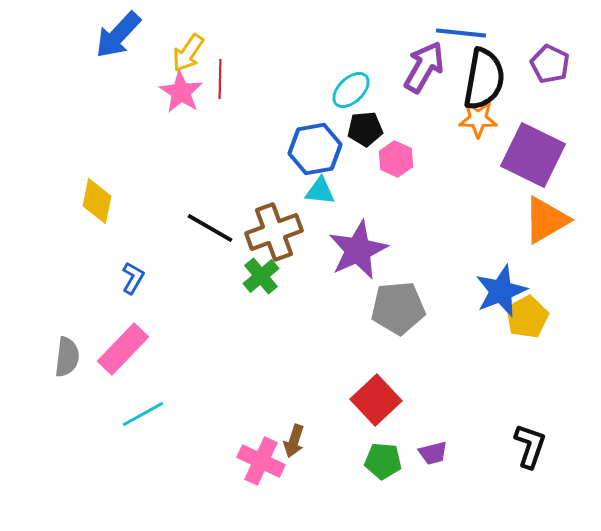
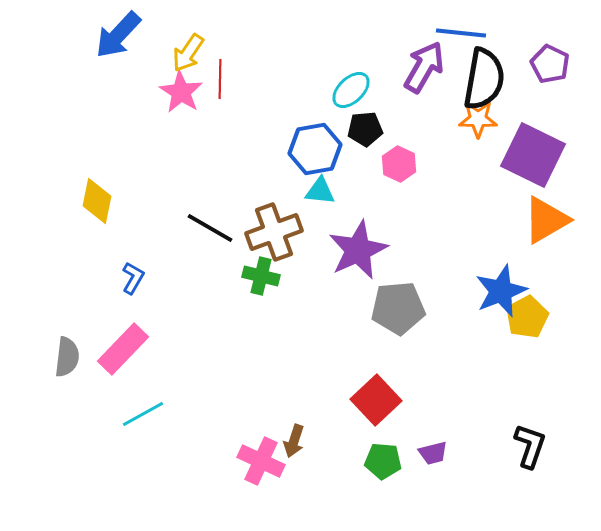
pink hexagon: moved 3 px right, 5 px down
green cross: rotated 36 degrees counterclockwise
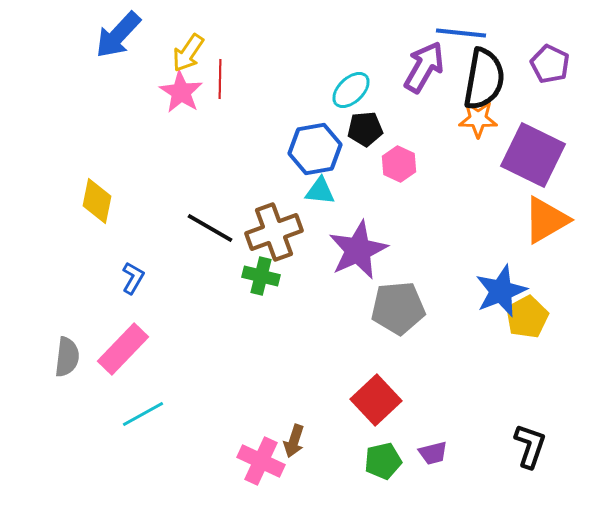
green pentagon: rotated 18 degrees counterclockwise
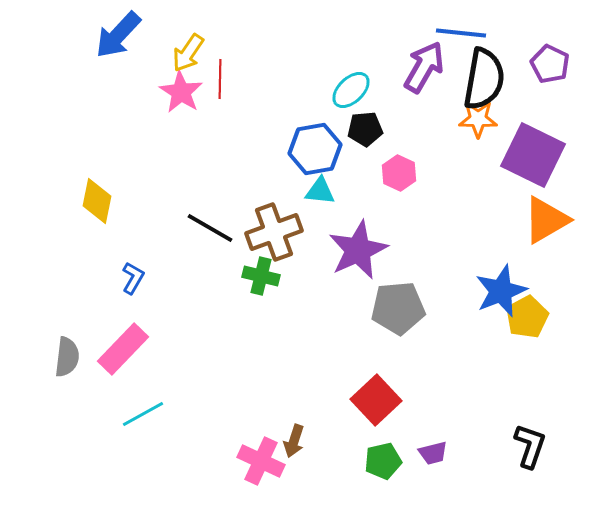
pink hexagon: moved 9 px down
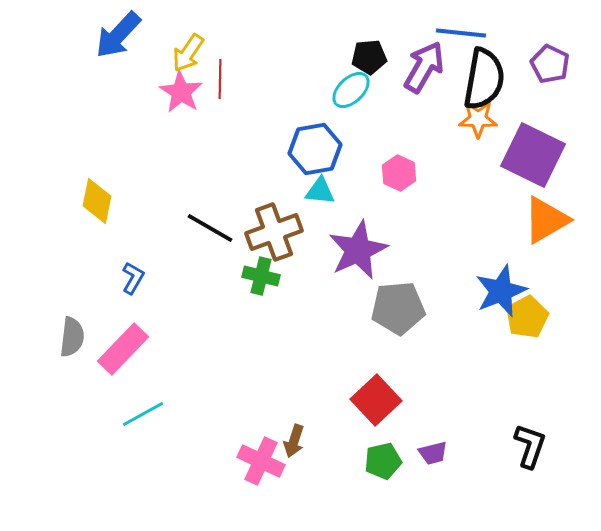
black pentagon: moved 4 px right, 72 px up
gray semicircle: moved 5 px right, 20 px up
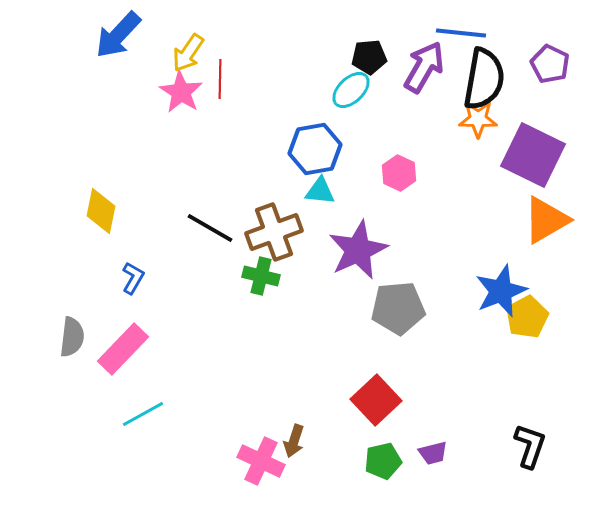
yellow diamond: moved 4 px right, 10 px down
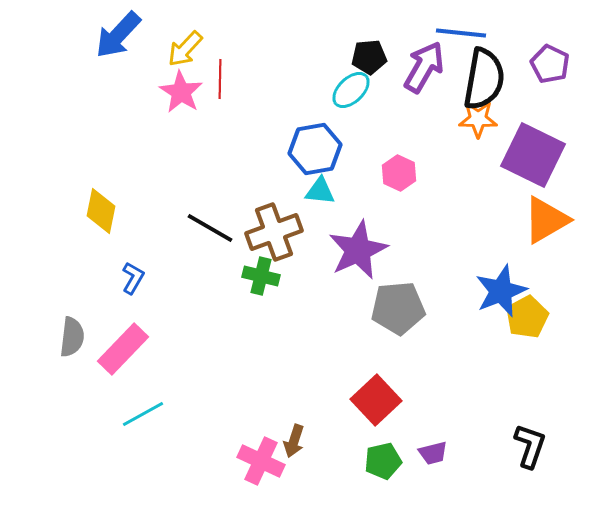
yellow arrow: moved 3 px left, 4 px up; rotated 9 degrees clockwise
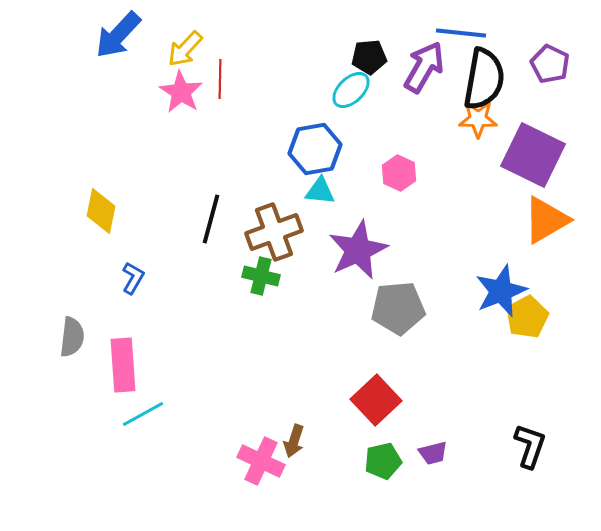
black line: moved 1 px right, 9 px up; rotated 75 degrees clockwise
pink rectangle: moved 16 px down; rotated 48 degrees counterclockwise
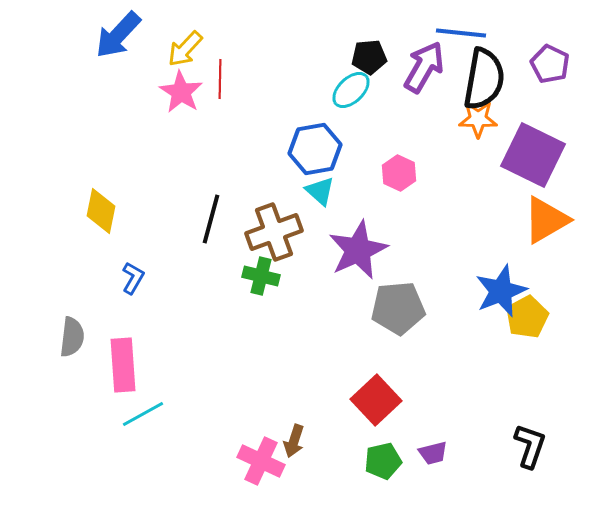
cyan triangle: rotated 36 degrees clockwise
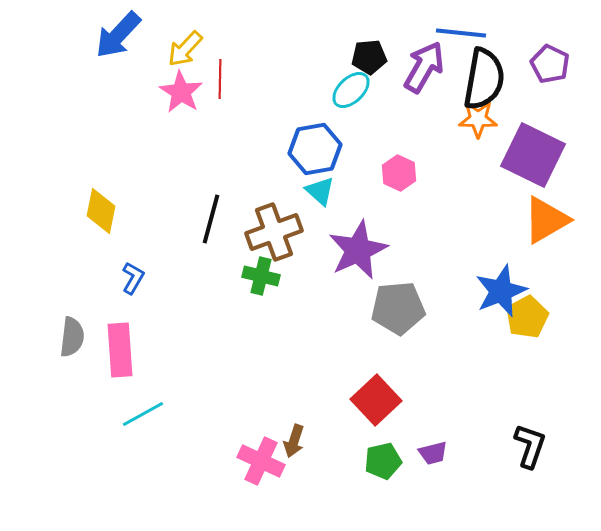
pink rectangle: moved 3 px left, 15 px up
